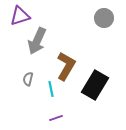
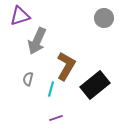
black rectangle: rotated 20 degrees clockwise
cyan line: rotated 28 degrees clockwise
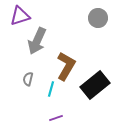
gray circle: moved 6 px left
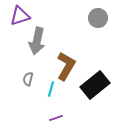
gray arrow: rotated 12 degrees counterclockwise
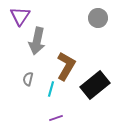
purple triangle: rotated 40 degrees counterclockwise
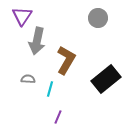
purple triangle: moved 2 px right
brown L-shape: moved 6 px up
gray semicircle: rotated 80 degrees clockwise
black rectangle: moved 11 px right, 6 px up
cyan line: moved 1 px left
purple line: moved 2 px right, 1 px up; rotated 48 degrees counterclockwise
